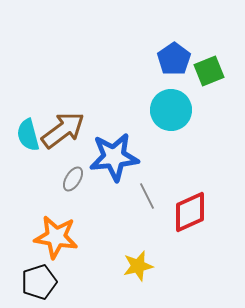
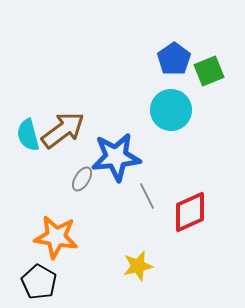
blue star: moved 2 px right
gray ellipse: moved 9 px right
black pentagon: rotated 24 degrees counterclockwise
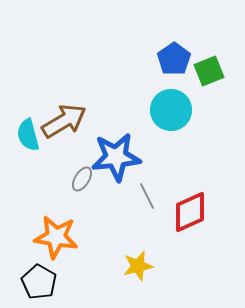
brown arrow: moved 1 px right, 9 px up; rotated 6 degrees clockwise
